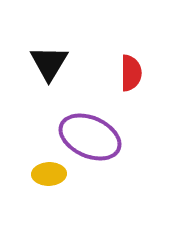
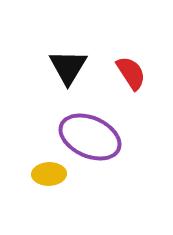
black triangle: moved 19 px right, 4 px down
red semicircle: rotated 33 degrees counterclockwise
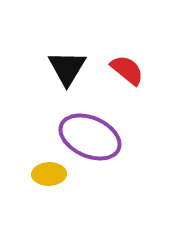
black triangle: moved 1 px left, 1 px down
red semicircle: moved 4 px left, 3 px up; rotated 18 degrees counterclockwise
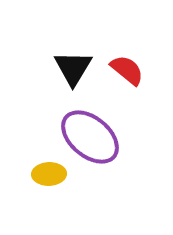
black triangle: moved 6 px right
purple ellipse: rotated 16 degrees clockwise
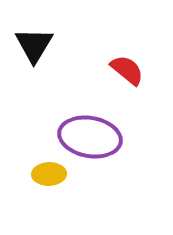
black triangle: moved 39 px left, 23 px up
purple ellipse: rotated 30 degrees counterclockwise
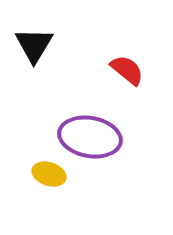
yellow ellipse: rotated 20 degrees clockwise
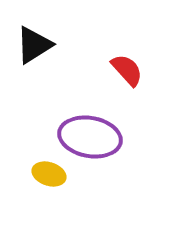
black triangle: rotated 27 degrees clockwise
red semicircle: rotated 9 degrees clockwise
